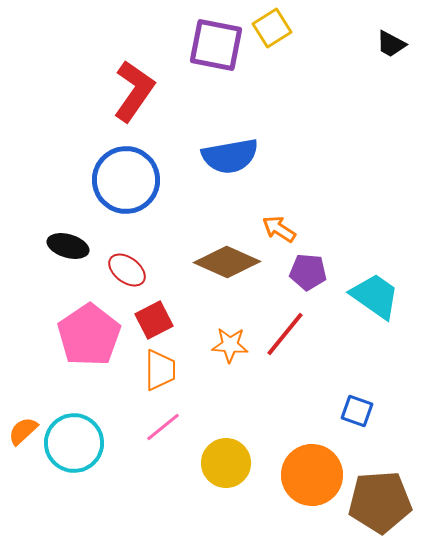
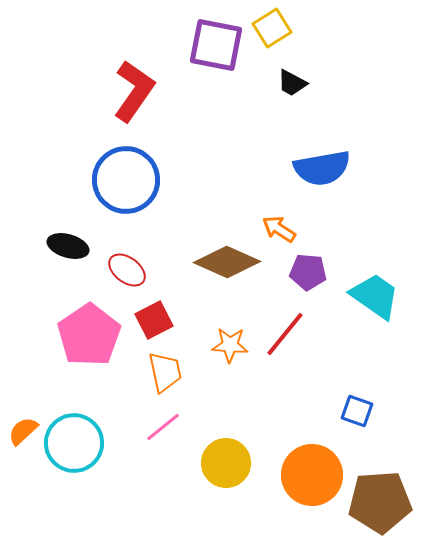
black trapezoid: moved 99 px left, 39 px down
blue semicircle: moved 92 px right, 12 px down
orange trapezoid: moved 5 px right, 2 px down; rotated 12 degrees counterclockwise
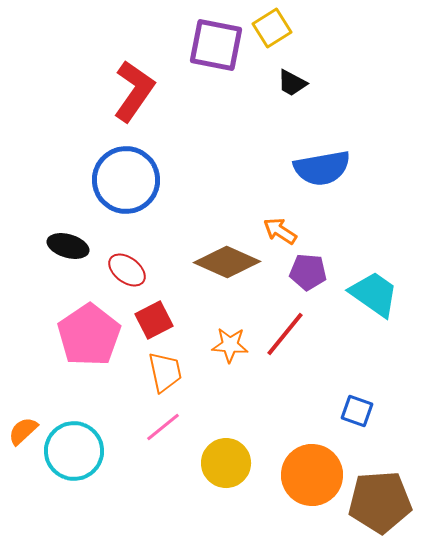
orange arrow: moved 1 px right, 2 px down
cyan trapezoid: moved 1 px left, 2 px up
cyan circle: moved 8 px down
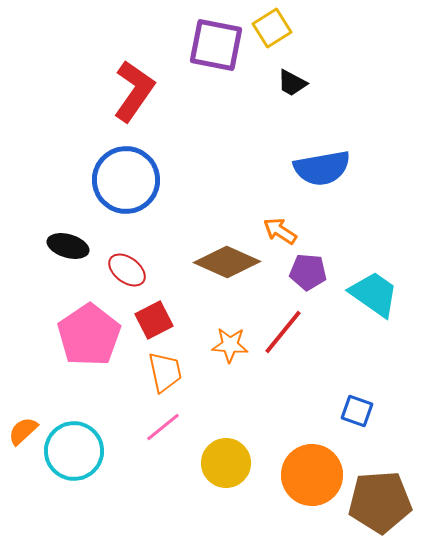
red line: moved 2 px left, 2 px up
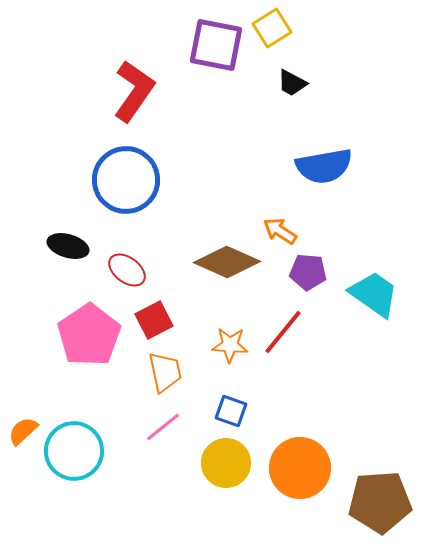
blue semicircle: moved 2 px right, 2 px up
blue square: moved 126 px left
orange circle: moved 12 px left, 7 px up
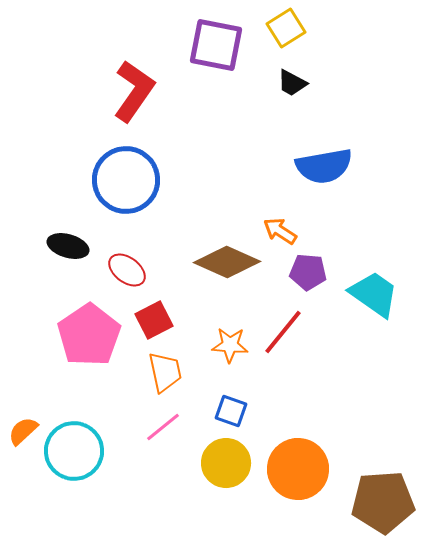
yellow square: moved 14 px right
orange circle: moved 2 px left, 1 px down
brown pentagon: moved 3 px right
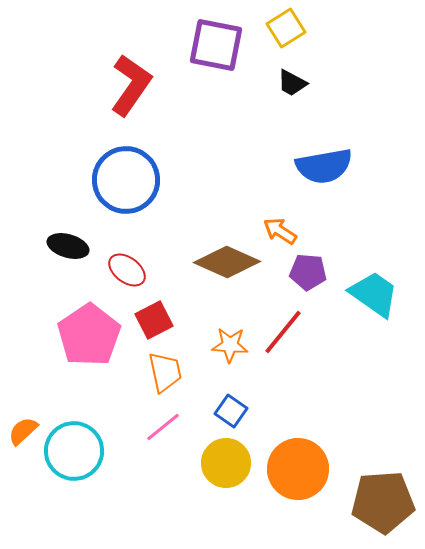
red L-shape: moved 3 px left, 6 px up
blue square: rotated 16 degrees clockwise
